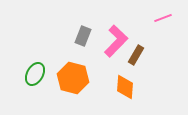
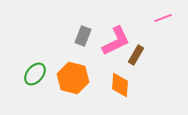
pink L-shape: rotated 20 degrees clockwise
green ellipse: rotated 10 degrees clockwise
orange diamond: moved 5 px left, 2 px up
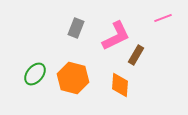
gray rectangle: moved 7 px left, 8 px up
pink L-shape: moved 5 px up
